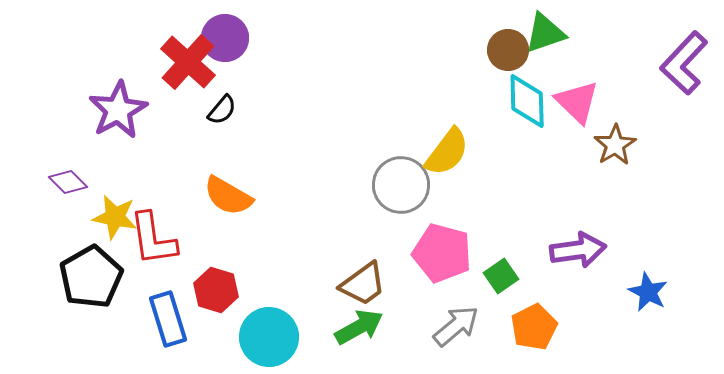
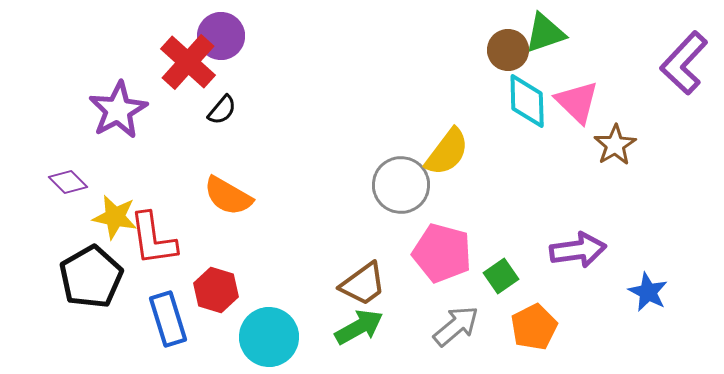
purple circle: moved 4 px left, 2 px up
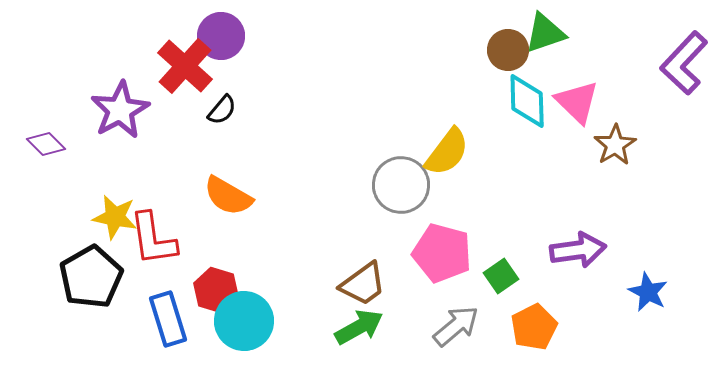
red cross: moved 3 px left, 4 px down
purple star: moved 2 px right
purple diamond: moved 22 px left, 38 px up
cyan circle: moved 25 px left, 16 px up
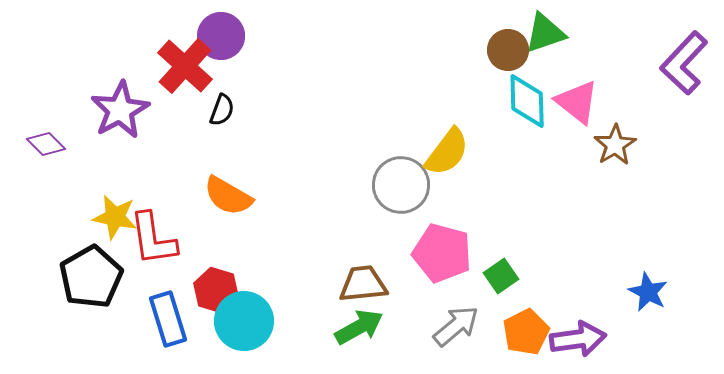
pink triangle: rotated 6 degrees counterclockwise
black semicircle: rotated 20 degrees counterclockwise
purple arrow: moved 89 px down
brown trapezoid: rotated 150 degrees counterclockwise
orange pentagon: moved 8 px left, 5 px down
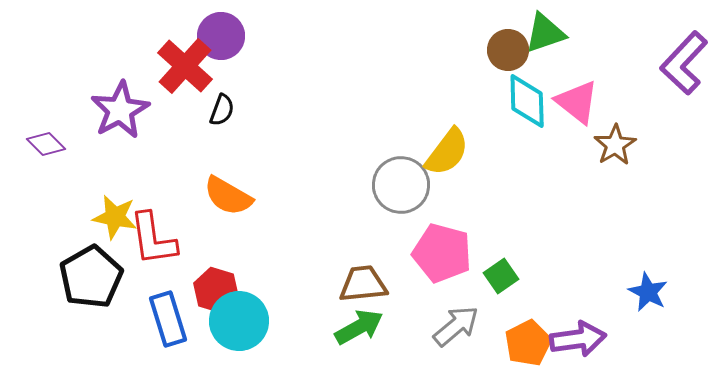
cyan circle: moved 5 px left
orange pentagon: moved 2 px right, 11 px down
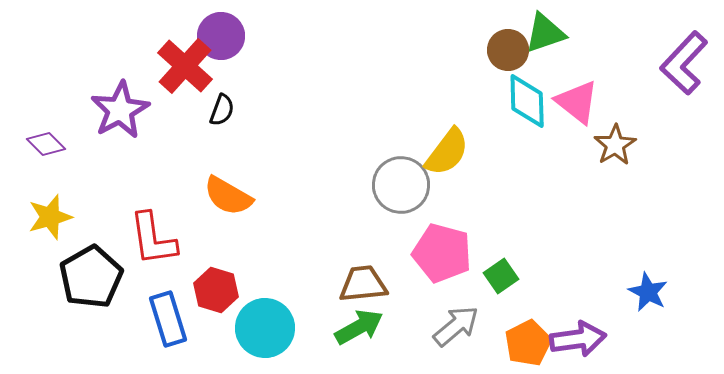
yellow star: moved 65 px left; rotated 27 degrees counterclockwise
cyan circle: moved 26 px right, 7 px down
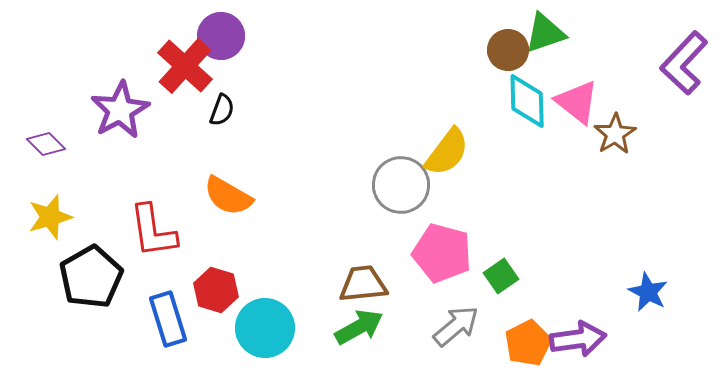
brown star: moved 11 px up
red L-shape: moved 8 px up
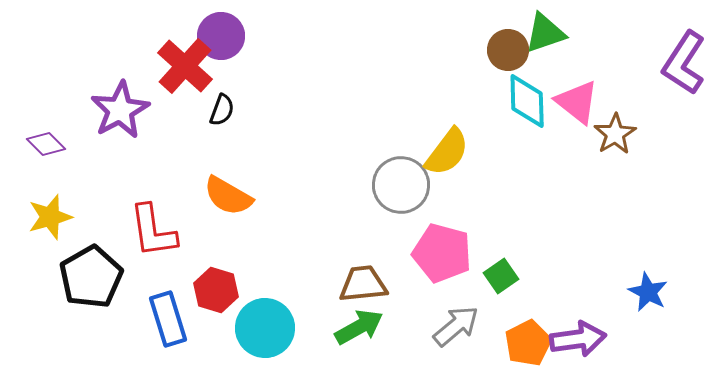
purple L-shape: rotated 10 degrees counterclockwise
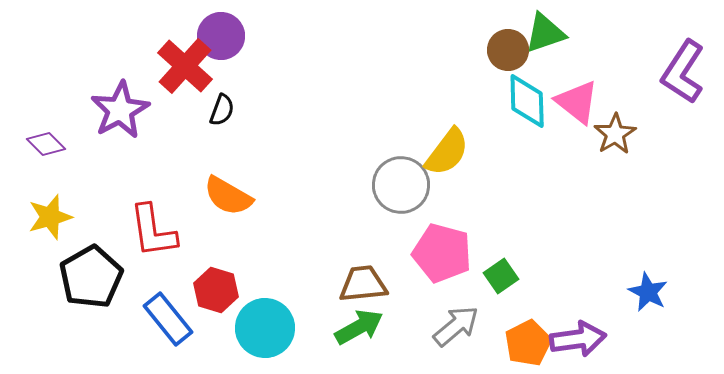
purple L-shape: moved 1 px left, 9 px down
blue rectangle: rotated 22 degrees counterclockwise
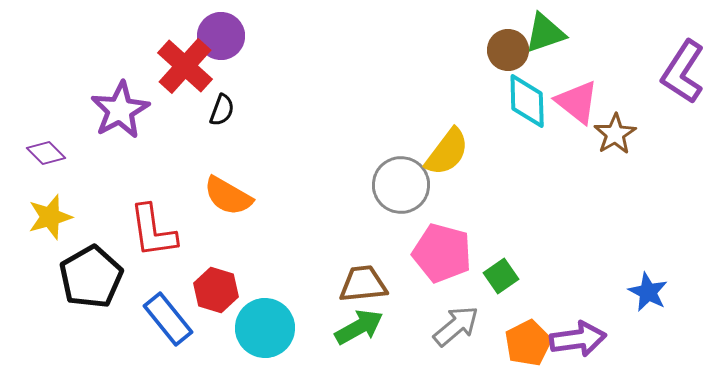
purple diamond: moved 9 px down
